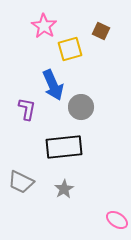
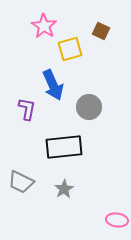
gray circle: moved 8 px right
pink ellipse: rotated 25 degrees counterclockwise
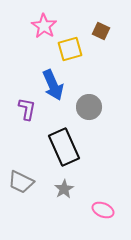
black rectangle: rotated 72 degrees clockwise
pink ellipse: moved 14 px left, 10 px up; rotated 15 degrees clockwise
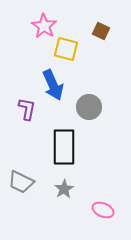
yellow square: moved 4 px left; rotated 30 degrees clockwise
black rectangle: rotated 24 degrees clockwise
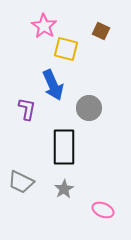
gray circle: moved 1 px down
